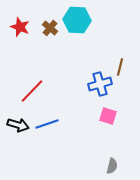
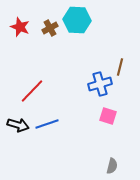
brown cross: rotated 21 degrees clockwise
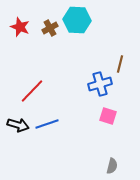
brown line: moved 3 px up
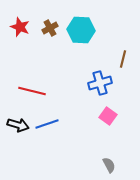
cyan hexagon: moved 4 px right, 10 px down
brown line: moved 3 px right, 5 px up
blue cross: moved 1 px up
red line: rotated 60 degrees clockwise
pink square: rotated 18 degrees clockwise
gray semicircle: moved 3 px left, 1 px up; rotated 42 degrees counterclockwise
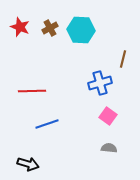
red line: rotated 16 degrees counterclockwise
black arrow: moved 10 px right, 39 px down
gray semicircle: moved 17 px up; rotated 56 degrees counterclockwise
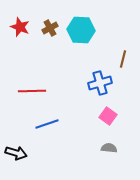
black arrow: moved 12 px left, 11 px up
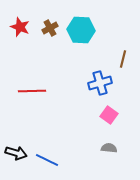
pink square: moved 1 px right, 1 px up
blue line: moved 36 px down; rotated 45 degrees clockwise
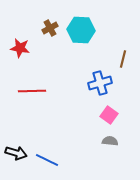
red star: moved 21 px down; rotated 12 degrees counterclockwise
gray semicircle: moved 1 px right, 7 px up
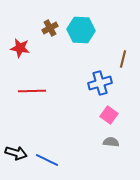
gray semicircle: moved 1 px right, 1 px down
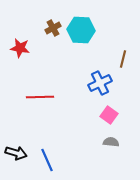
brown cross: moved 3 px right
blue cross: rotated 10 degrees counterclockwise
red line: moved 8 px right, 6 px down
blue line: rotated 40 degrees clockwise
